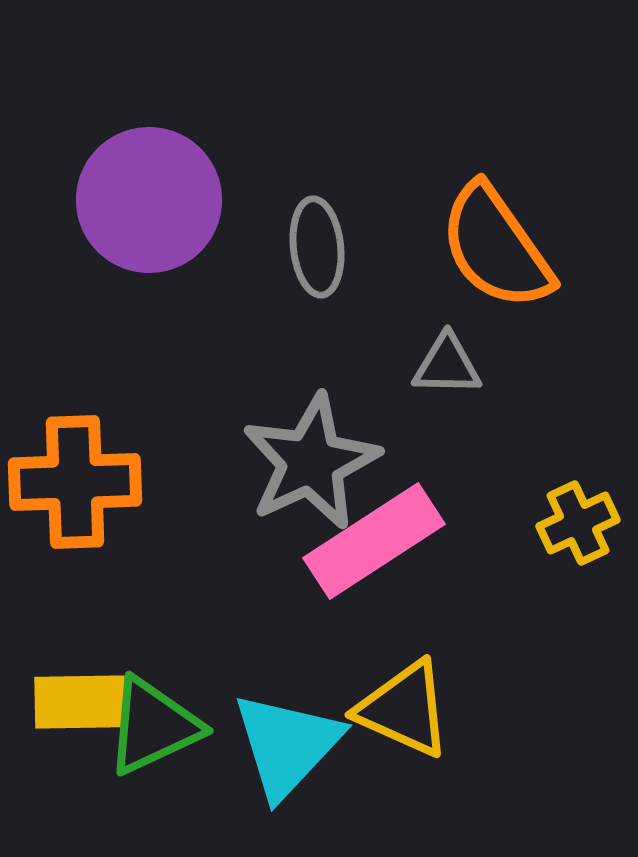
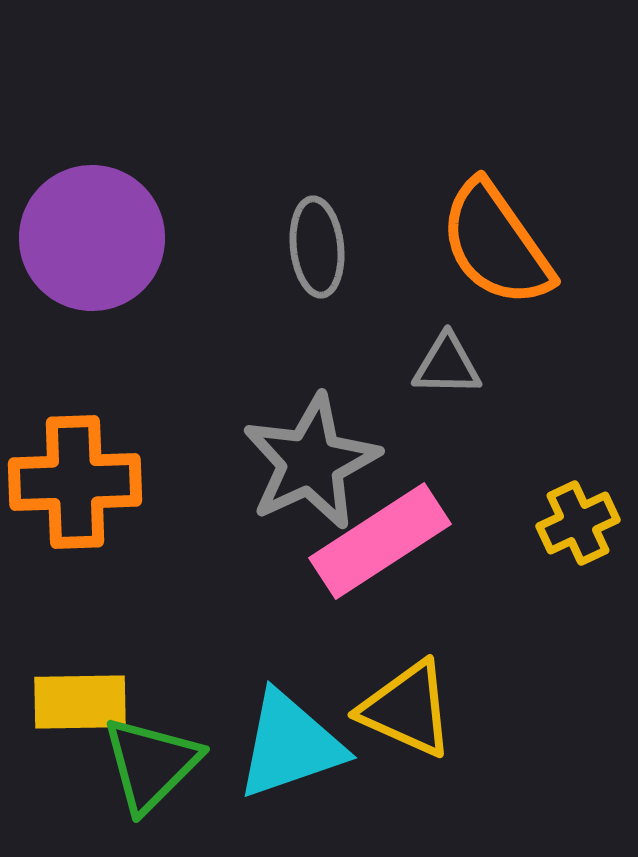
purple circle: moved 57 px left, 38 px down
orange semicircle: moved 3 px up
pink rectangle: moved 6 px right
yellow triangle: moved 3 px right
green triangle: moved 2 px left, 38 px down; rotated 20 degrees counterclockwise
cyan triangle: moved 3 px right; rotated 28 degrees clockwise
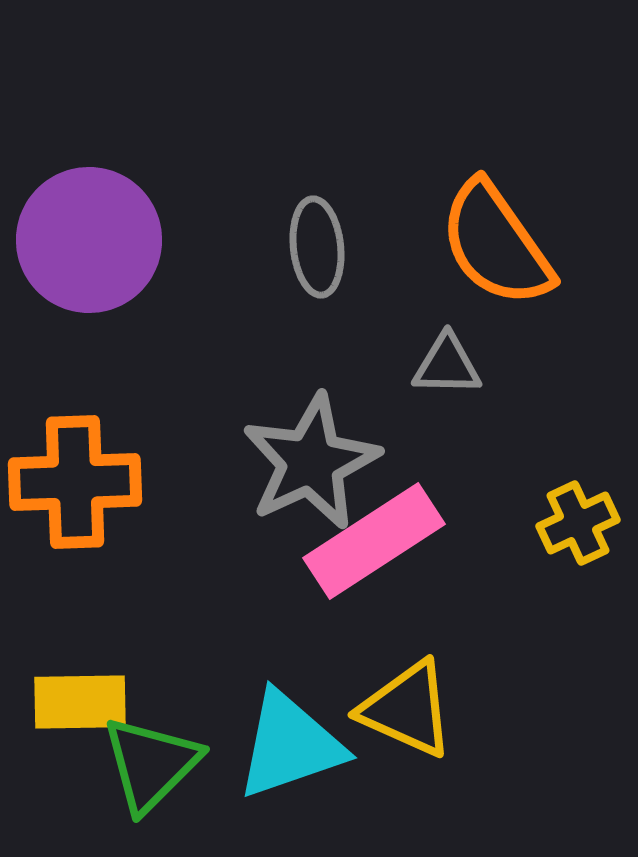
purple circle: moved 3 px left, 2 px down
pink rectangle: moved 6 px left
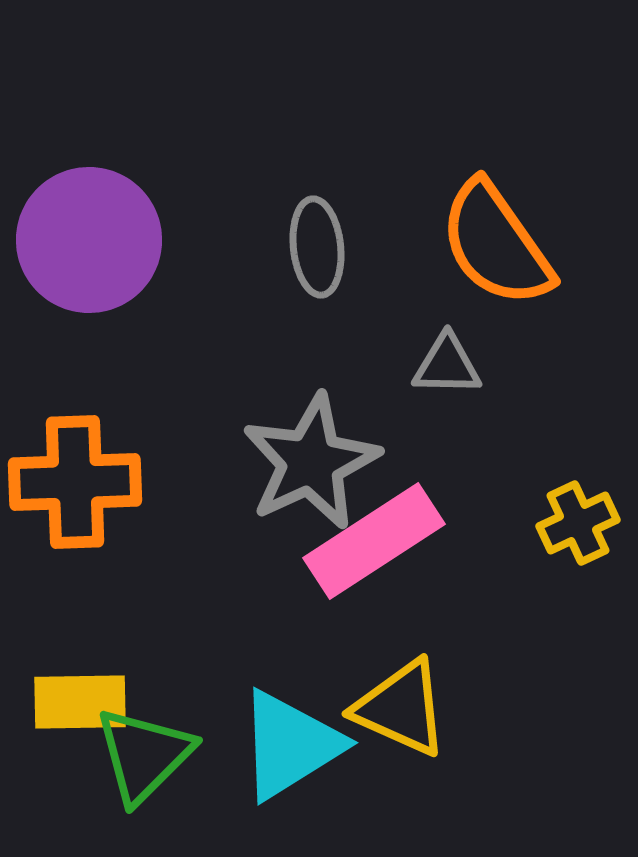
yellow triangle: moved 6 px left, 1 px up
cyan triangle: rotated 13 degrees counterclockwise
green triangle: moved 7 px left, 9 px up
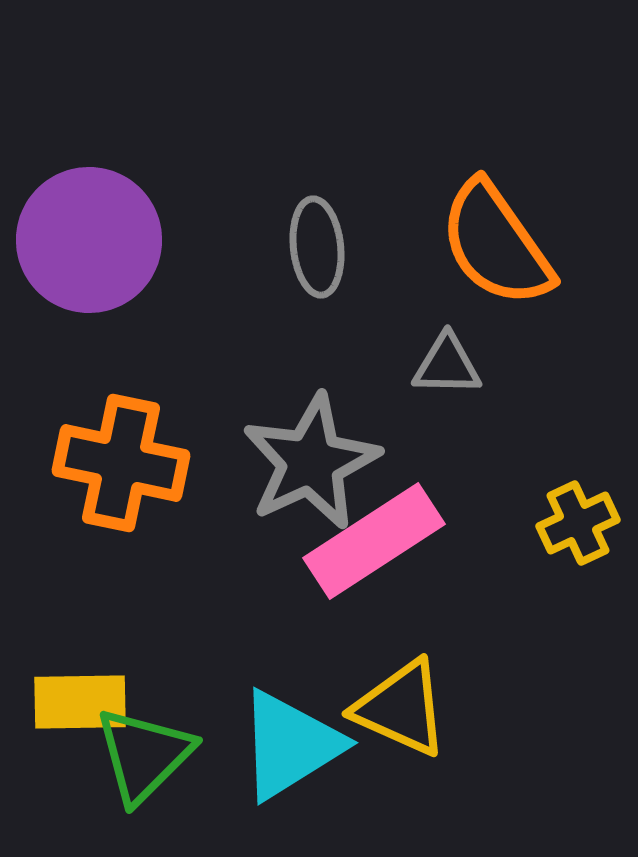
orange cross: moved 46 px right, 19 px up; rotated 14 degrees clockwise
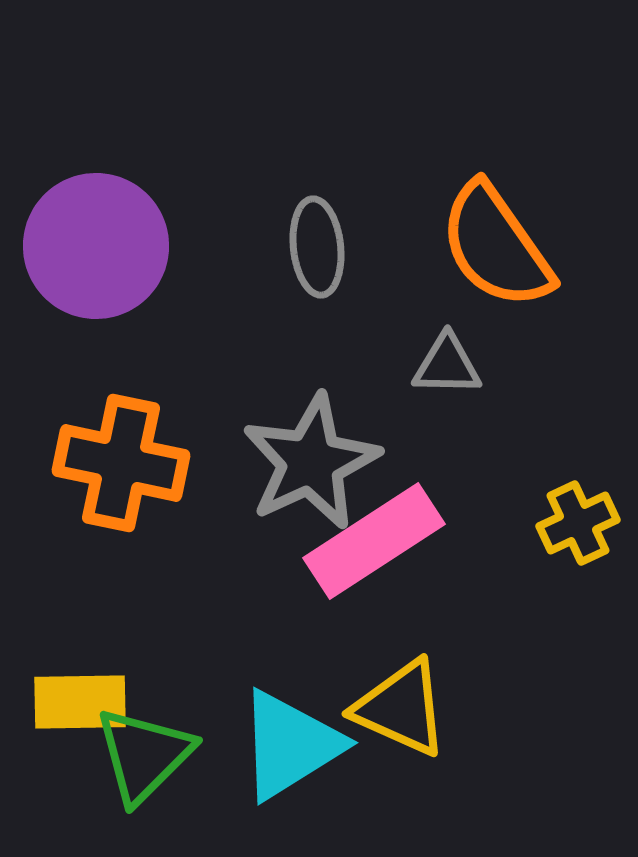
purple circle: moved 7 px right, 6 px down
orange semicircle: moved 2 px down
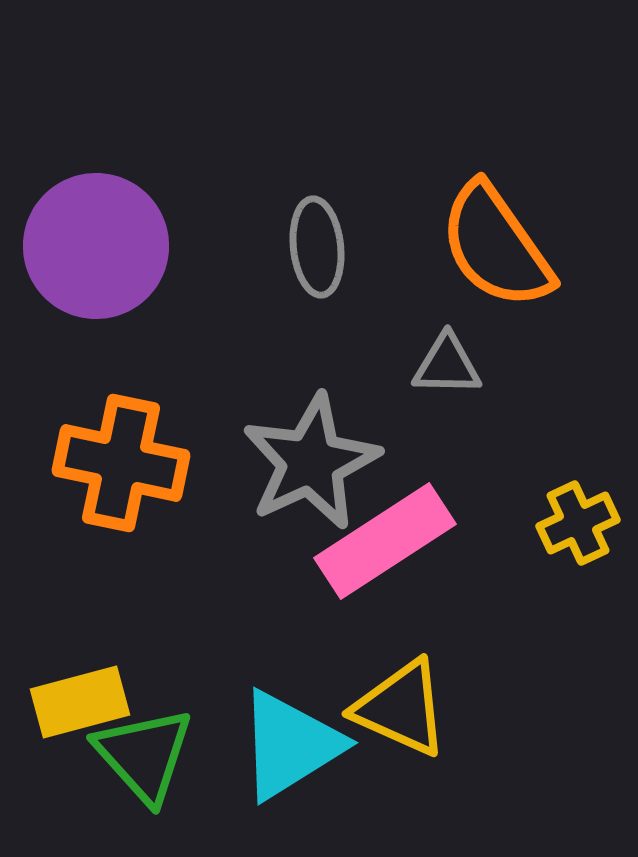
pink rectangle: moved 11 px right
yellow rectangle: rotated 14 degrees counterclockwise
green triangle: rotated 27 degrees counterclockwise
